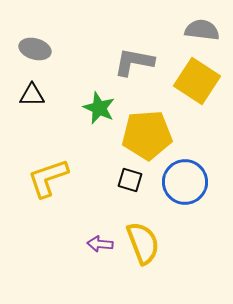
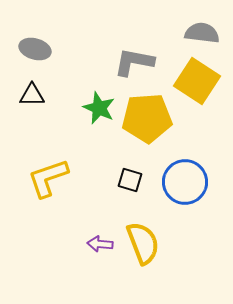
gray semicircle: moved 3 px down
yellow pentagon: moved 17 px up
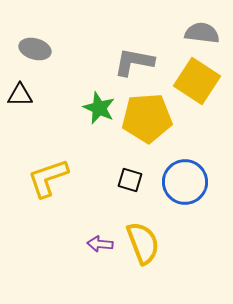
black triangle: moved 12 px left
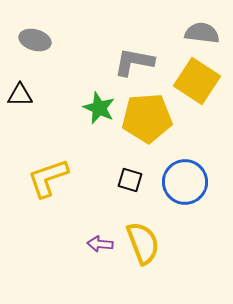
gray ellipse: moved 9 px up
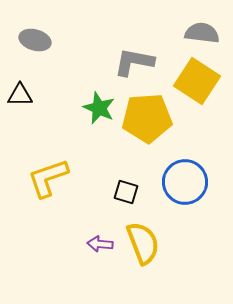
black square: moved 4 px left, 12 px down
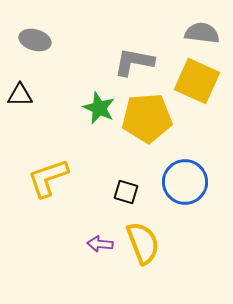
yellow square: rotated 9 degrees counterclockwise
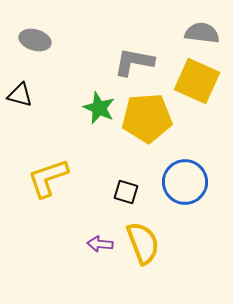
black triangle: rotated 16 degrees clockwise
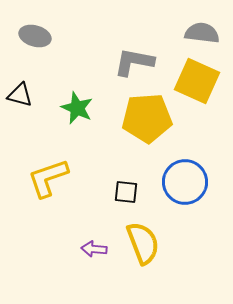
gray ellipse: moved 4 px up
green star: moved 22 px left
black square: rotated 10 degrees counterclockwise
purple arrow: moved 6 px left, 5 px down
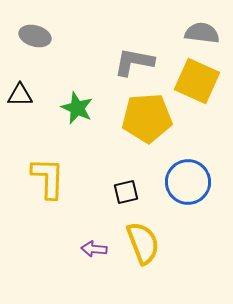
black triangle: rotated 16 degrees counterclockwise
yellow L-shape: rotated 111 degrees clockwise
blue circle: moved 3 px right
black square: rotated 20 degrees counterclockwise
